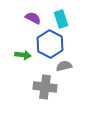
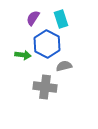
purple semicircle: rotated 84 degrees counterclockwise
blue hexagon: moved 3 px left
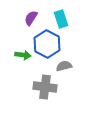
purple semicircle: moved 2 px left
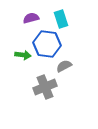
purple semicircle: rotated 42 degrees clockwise
blue hexagon: rotated 20 degrees counterclockwise
gray semicircle: rotated 14 degrees counterclockwise
gray cross: rotated 30 degrees counterclockwise
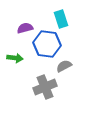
purple semicircle: moved 6 px left, 10 px down
green arrow: moved 8 px left, 3 px down
